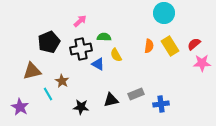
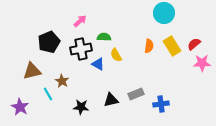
yellow rectangle: moved 2 px right
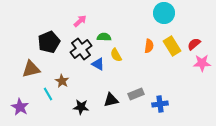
black cross: rotated 25 degrees counterclockwise
brown triangle: moved 1 px left, 2 px up
blue cross: moved 1 px left
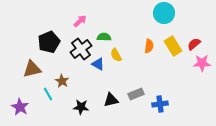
yellow rectangle: moved 1 px right
brown triangle: moved 1 px right
